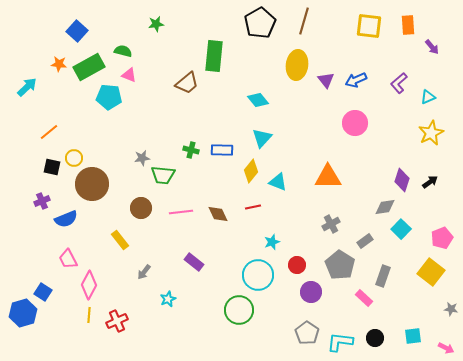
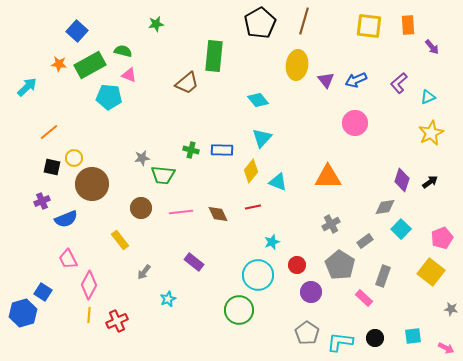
green rectangle at (89, 67): moved 1 px right, 2 px up
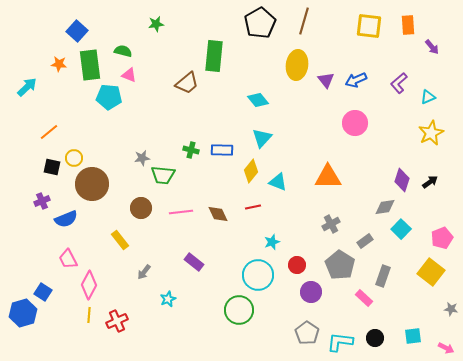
green rectangle at (90, 65): rotated 68 degrees counterclockwise
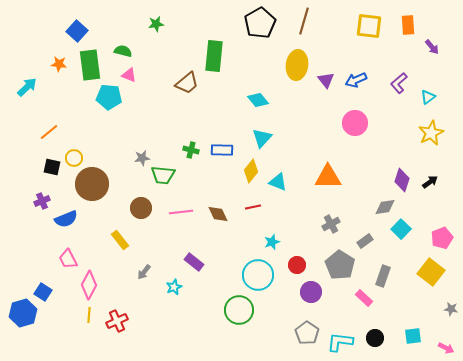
cyan triangle at (428, 97): rotated 14 degrees counterclockwise
cyan star at (168, 299): moved 6 px right, 12 px up
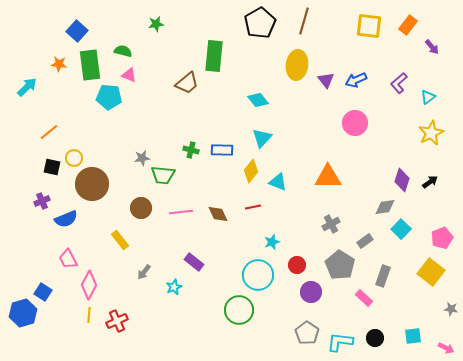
orange rectangle at (408, 25): rotated 42 degrees clockwise
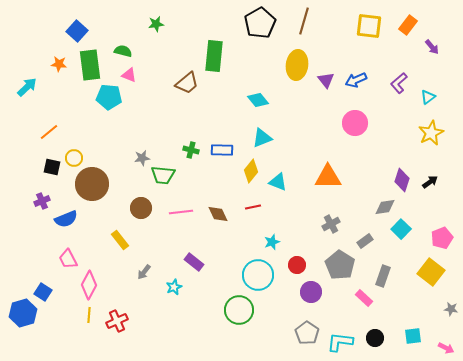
cyan triangle at (262, 138): rotated 25 degrees clockwise
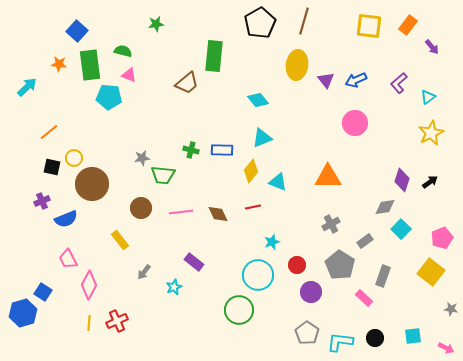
yellow line at (89, 315): moved 8 px down
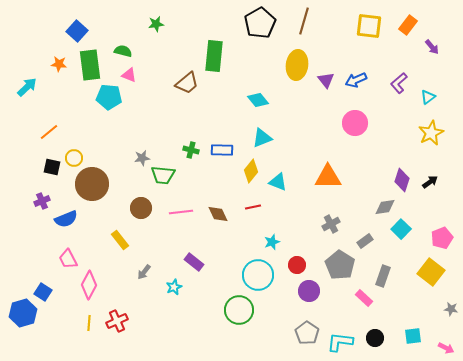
purple circle at (311, 292): moved 2 px left, 1 px up
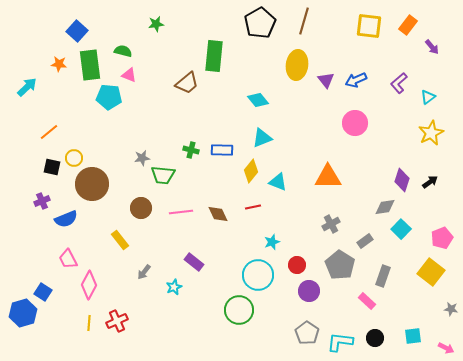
pink rectangle at (364, 298): moved 3 px right, 3 px down
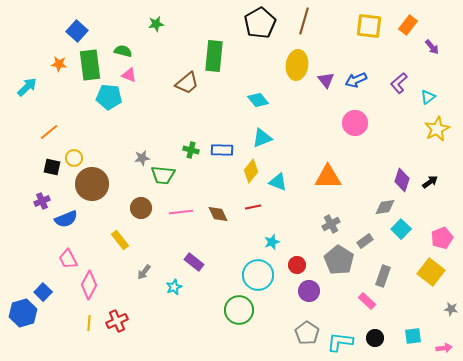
yellow star at (431, 133): moved 6 px right, 4 px up
gray pentagon at (340, 265): moved 1 px left, 5 px up
blue square at (43, 292): rotated 12 degrees clockwise
pink arrow at (446, 348): moved 2 px left; rotated 35 degrees counterclockwise
